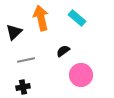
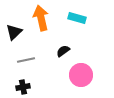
cyan rectangle: rotated 24 degrees counterclockwise
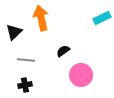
cyan rectangle: moved 25 px right; rotated 42 degrees counterclockwise
gray line: rotated 18 degrees clockwise
black cross: moved 2 px right, 2 px up
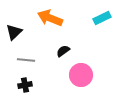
orange arrow: moved 9 px right; rotated 55 degrees counterclockwise
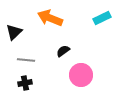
black cross: moved 2 px up
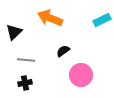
cyan rectangle: moved 2 px down
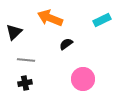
black semicircle: moved 3 px right, 7 px up
pink circle: moved 2 px right, 4 px down
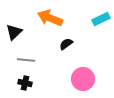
cyan rectangle: moved 1 px left, 1 px up
black cross: rotated 24 degrees clockwise
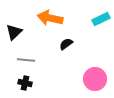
orange arrow: rotated 10 degrees counterclockwise
pink circle: moved 12 px right
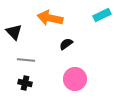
cyan rectangle: moved 1 px right, 4 px up
black triangle: rotated 30 degrees counterclockwise
pink circle: moved 20 px left
